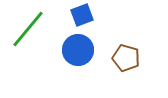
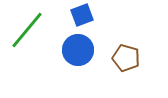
green line: moved 1 px left, 1 px down
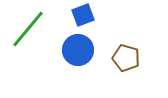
blue square: moved 1 px right
green line: moved 1 px right, 1 px up
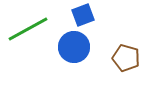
green line: rotated 21 degrees clockwise
blue circle: moved 4 px left, 3 px up
